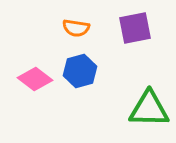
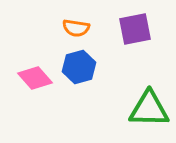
purple square: moved 1 px down
blue hexagon: moved 1 px left, 4 px up
pink diamond: moved 1 px up; rotated 12 degrees clockwise
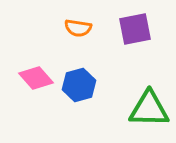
orange semicircle: moved 2 px right
blue hexagon: moved 18 px down
pink diamond: moved 1 px right
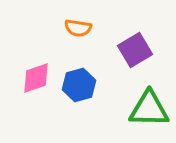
purple square: moved 21 px down; rotated 20 degrees counterclockwise
pink diamond: rotated 68 degrees counterclockwise
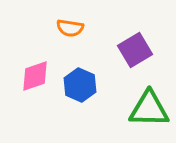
orange semicircle: moved 8 px left
pink diamond: moved 1 px left, 2 px up
blue hexagon: moved 1 px right; rotated 20 degrees counterclockwise
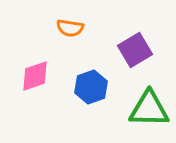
blue hexagon: moved 11 px right, 2 px down; rotated 16 degrees clockwise
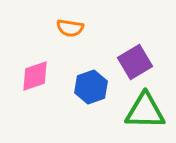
purple square: moved 12 px down
green triangle: moved 4 px left, 2 px down
